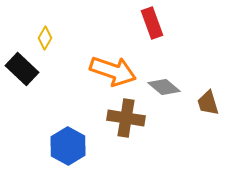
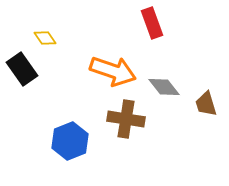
yellow diamond: rotated 65 degrees counterclockwise
black rectangle: rotated 12 degrees clockwise
gray diamond: rotated 12 degrees clockwise
brown trapezoid: moved 2 px left, 1 px down
brown cross: moved 1 px down
blue hexagon: moved 2 px right, 5 px up; rotated 9 degrees clockwise
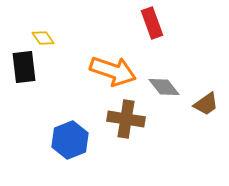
yellow diamond: moved 2 px left
black rectangle: moved 2 px right, 2 px up; rotated 28 degrees clockwise
brown trapezoid: rotated 108 degrees counterclockwise
blue hexagon: moved 1 px up
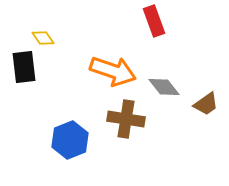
red rectangle: moved 2 px right, 2 px up
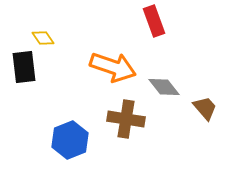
orange arrow: moved 4 px up
brown trapezoid: moved 1 px left, 4 px down; rotated 96 degrees counterclockwise
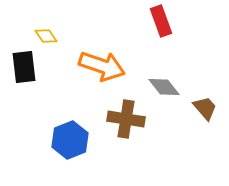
red rectangle: moved 7 px right
yellow diamond: moved 3 px right, 2 px up
orange arrow: moved 11 px left, 1 px up
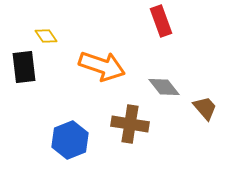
brown cross: moved 4 px right, 5 px down
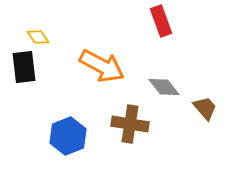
yellow diamond: moved 8 px left, 1 px down
orange arrow: rotated 9 degrees clockwise
blue hexagon: moved 2 px left, 4 px up
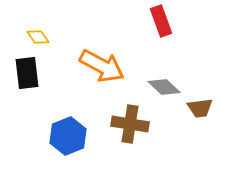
black rectangle: moved 3 px right, 6 px down
gray diamond: rotated 8 degrees counterclockwise
brown trapezoid: moved 5 px left; rotated 124 degrees clockwise
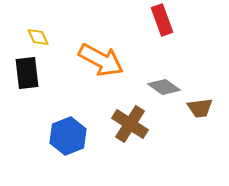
red rectangle: moved 1 px right, 1 px up
yellow diamond: rotated 10 degrees clockwise
orange arrow: moved 1 px left, 6 px up
gray diamond: rotated 8 degrees counterclockwise
brown cross: rotated 24 degrees clockwise
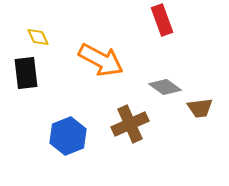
black rectangle: moved 1 px left
gray diamond: moved 1 px right
brown cross: rotated 33 degrees clockwise
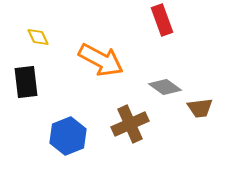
black rectangle: moved 9 px down
